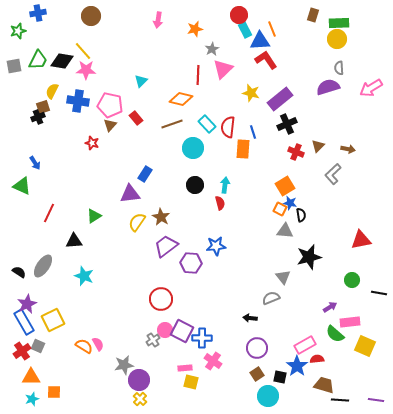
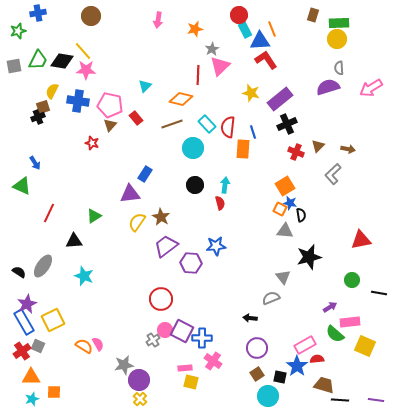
pink triangle at (223, 69): moved 3 px left, 3 px up
cyan triangle at (141, 81): moved 4 px right, 5 px down
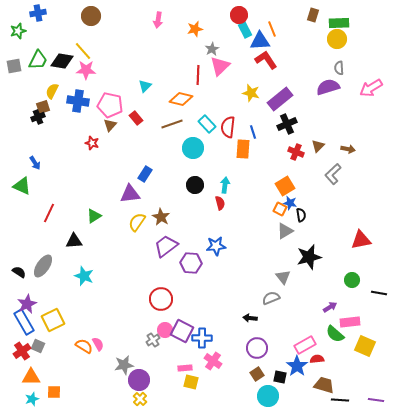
gray triangle at (285, 231): rotated 36 degrees counterclockwise
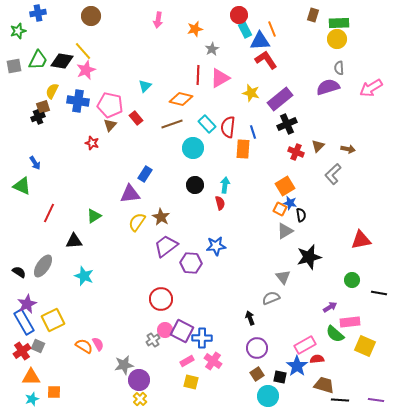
pink triangle at (220, 66): moved 12 px down; rotated 15 degrees clockwise
pink star at (86, 70): rotated 24 degrees counterclockwise
black arrow at (250, 318): rotated 64 degrees clockwise
pink rectangle at (185, 368): moved 2 px right, 7 px up; rotated 24 degrees counterclockwise
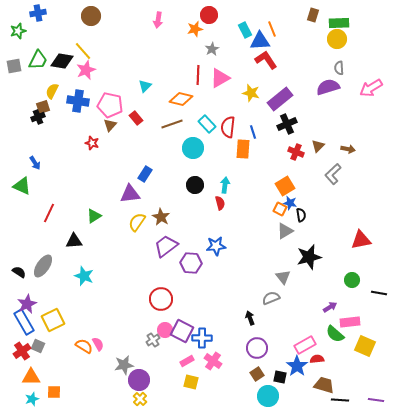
red circle at (239, 15): moved 30 px left
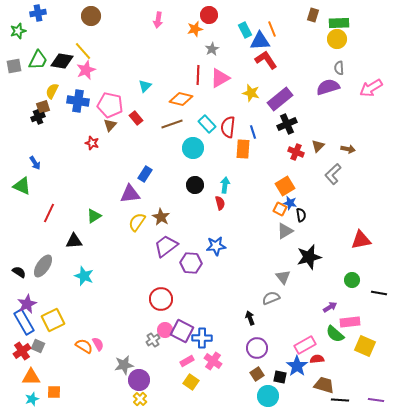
yellow square at (191, 382): rotated 21 degrees clockwise
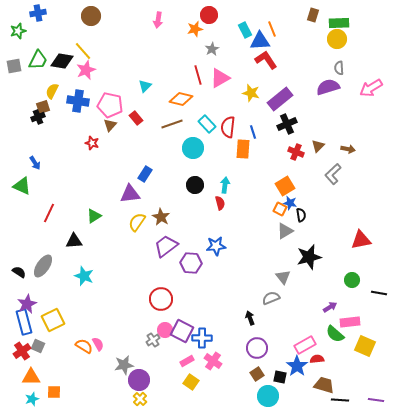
red line at (198, 75): rotated 18 degrees counterclockwise
blue rectangle at (24, 322): rotated 15 degrees clockwise
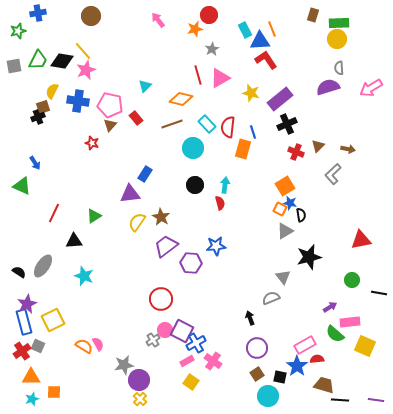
pink arrow at (158, 20): rotated 133 degrees clockwise
orange rectangle at (243, 149): rotated 12 degrees clockwise
red line at (49, 213): moved 5 px right
blue cross at (202, 338): moved 6 px left, 5 px down; rotated 30 degrees counterclockwise
